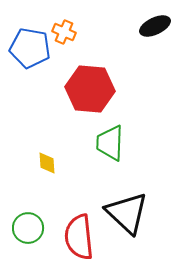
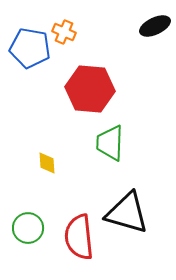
black triangle: rotated 27 degrees counterclockwise
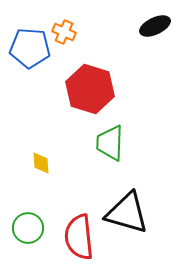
blue pentagon: rotated 6 degrees counterclockwise
red hexagon: rotated 12 degrees clockwise
yellow diamond: moved 6 px left
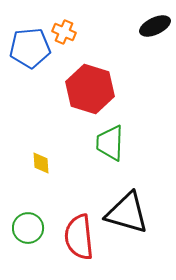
blue pentagon: rotated 9 degrees counterclockwise
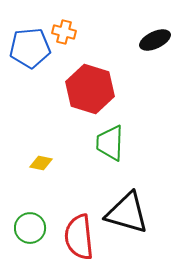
black ellipse: moved 14 px down
orange cross: rotated 10 degrees counterclockwise
yellow diamond: rotated 75 degrees counterclockwise
green circle: moved 2 px right
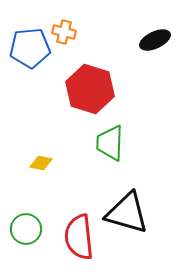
green circle: moved 4 px left, 1 px down
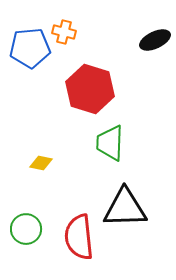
black triangle: moved 2 px left, 5 px up; rotated 18 degrees counterclockwise
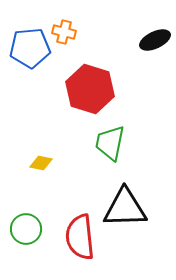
green trapezoid: rotated 9 degrees clockwise
red semicircle: moved 1 px right
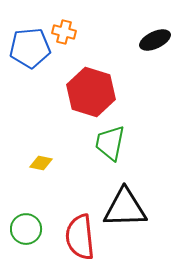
red hexagon: moved 1 px right, 3 px down
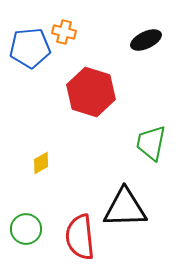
black ellipse: moved 9 px left
green trapezoid: moved 41 px right
yellow diamond: rotated 40 degrees counterclockwise
